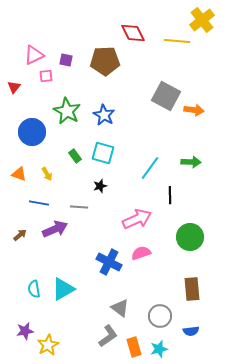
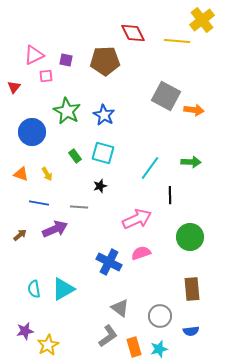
orange triangle: moved 2 px right
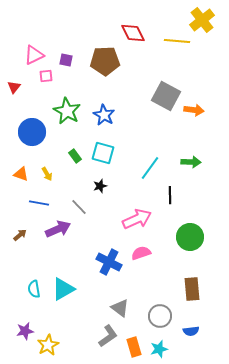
gray line: rotated 42 degrees clockwise
purple arrow: moved 3 px right
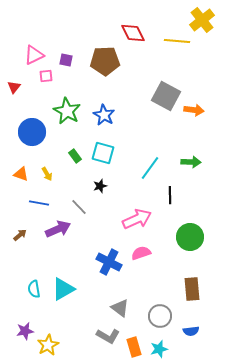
gray L-shape: rotated 65 degrees clockwise
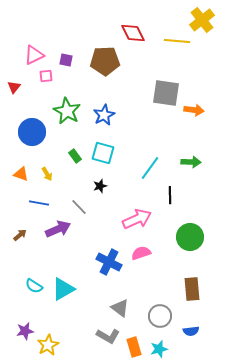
gray square: moved 3 px up; rotated 20 degrees counterclockwise
blue star: rotated 15 degrees clockwise
cyan semicircle: moved 3 px up; rotated 48 degrees counterclockwise
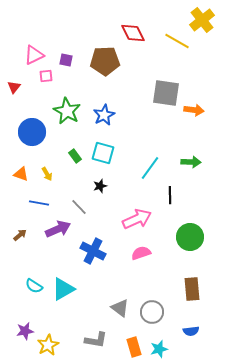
yellow line: rotated 25 degrees clockwise
blue cross: moved 16 px left, 11 px up
gray circle: moved 8 px left, 4 px up
gray L-shape: moved 12 px left, 4 px down; rotated 20 degrees counterclockwise
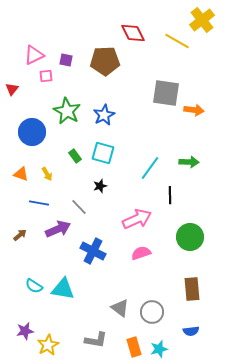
red triangle: moved 2 px left, 2 px down
green arrow: moved 2 px left
cyan triangle: rotated 40 degrees clockwise
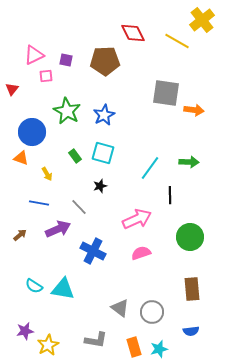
orange triangle: moved 16 px up
